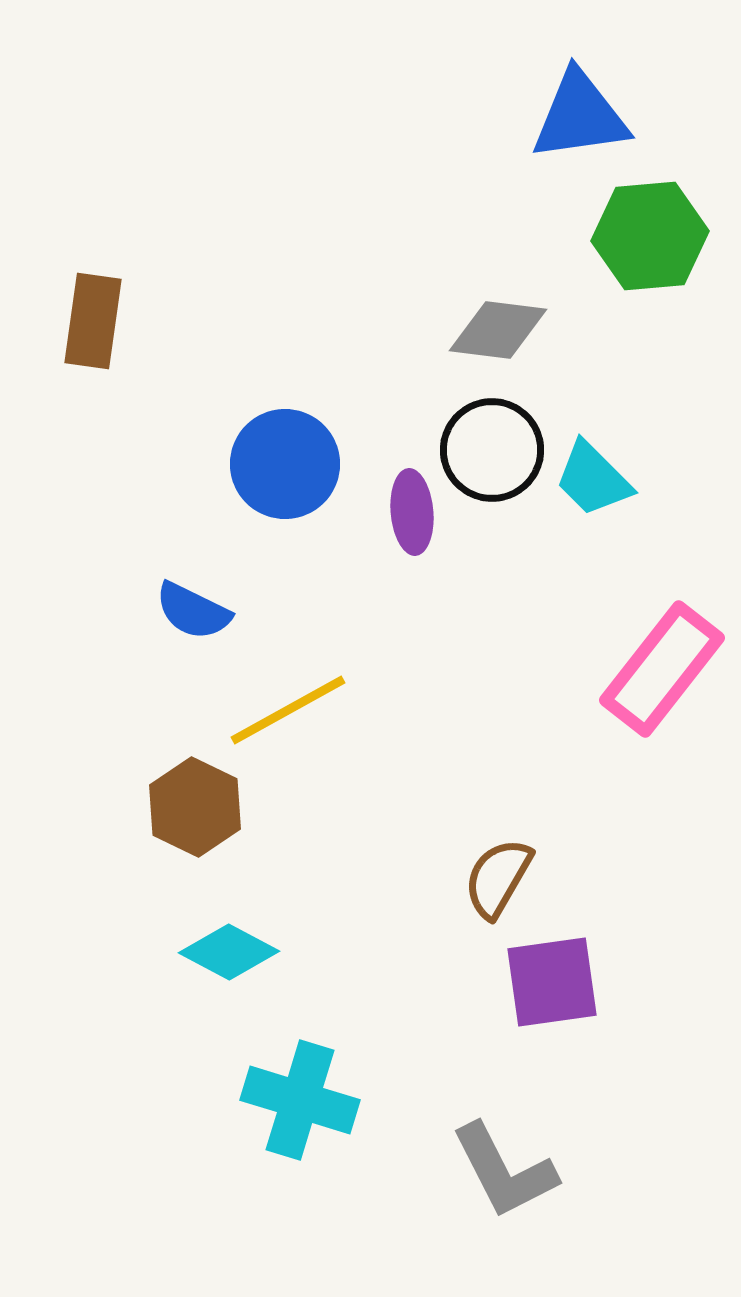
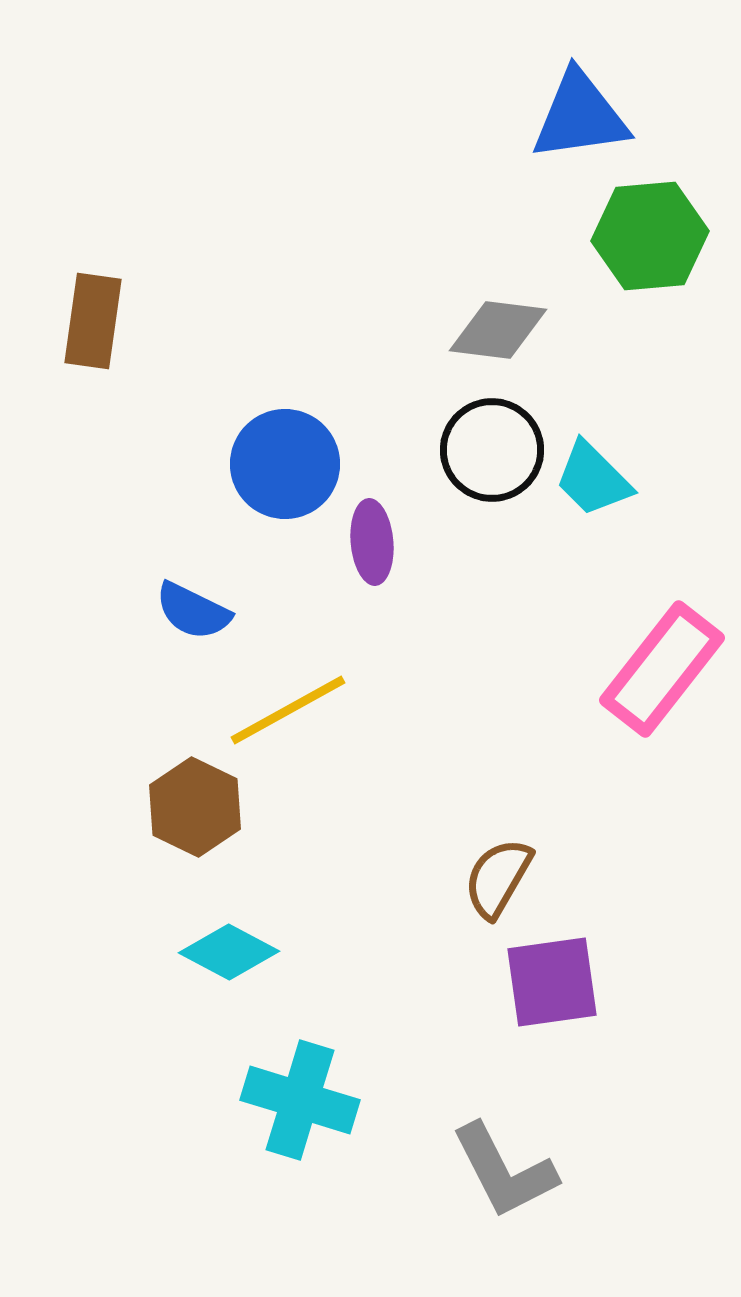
purple ellipse: moved 40 px left, 30 px down
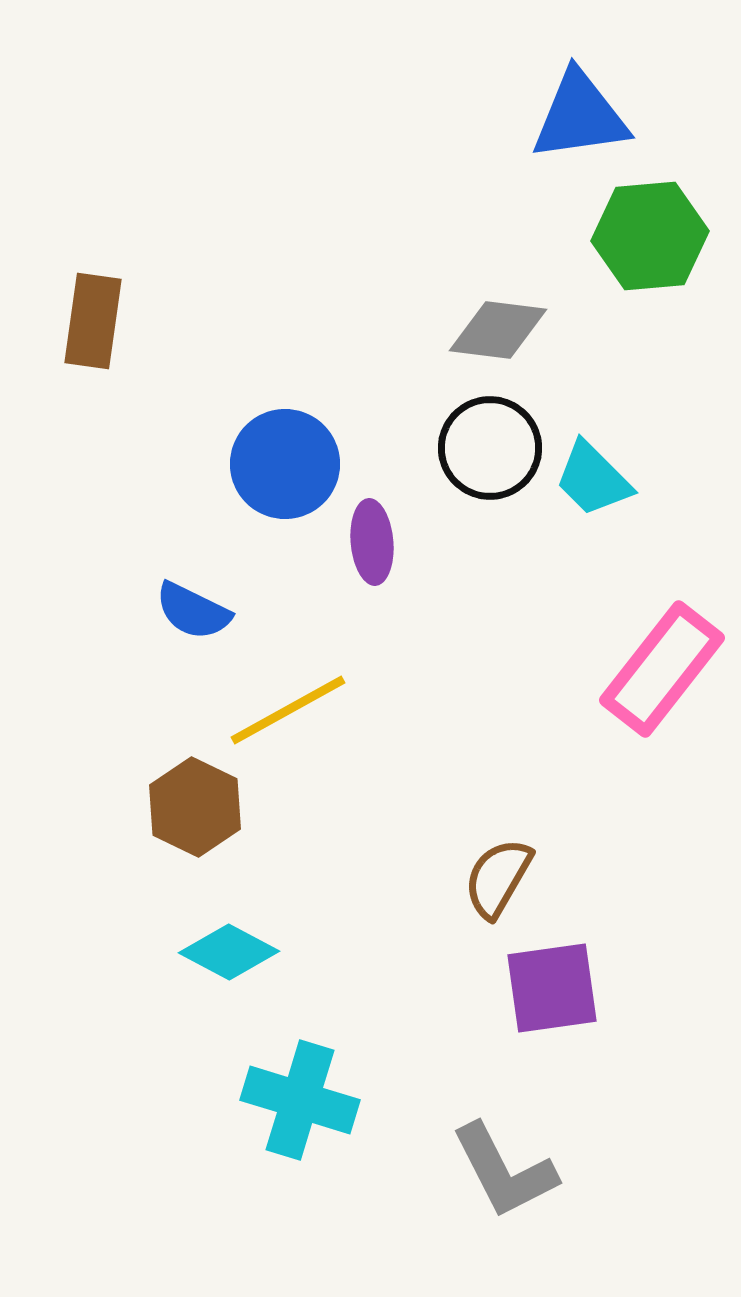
black circle: moved 2 px left, 2 px up
purple square: moved 6 px down
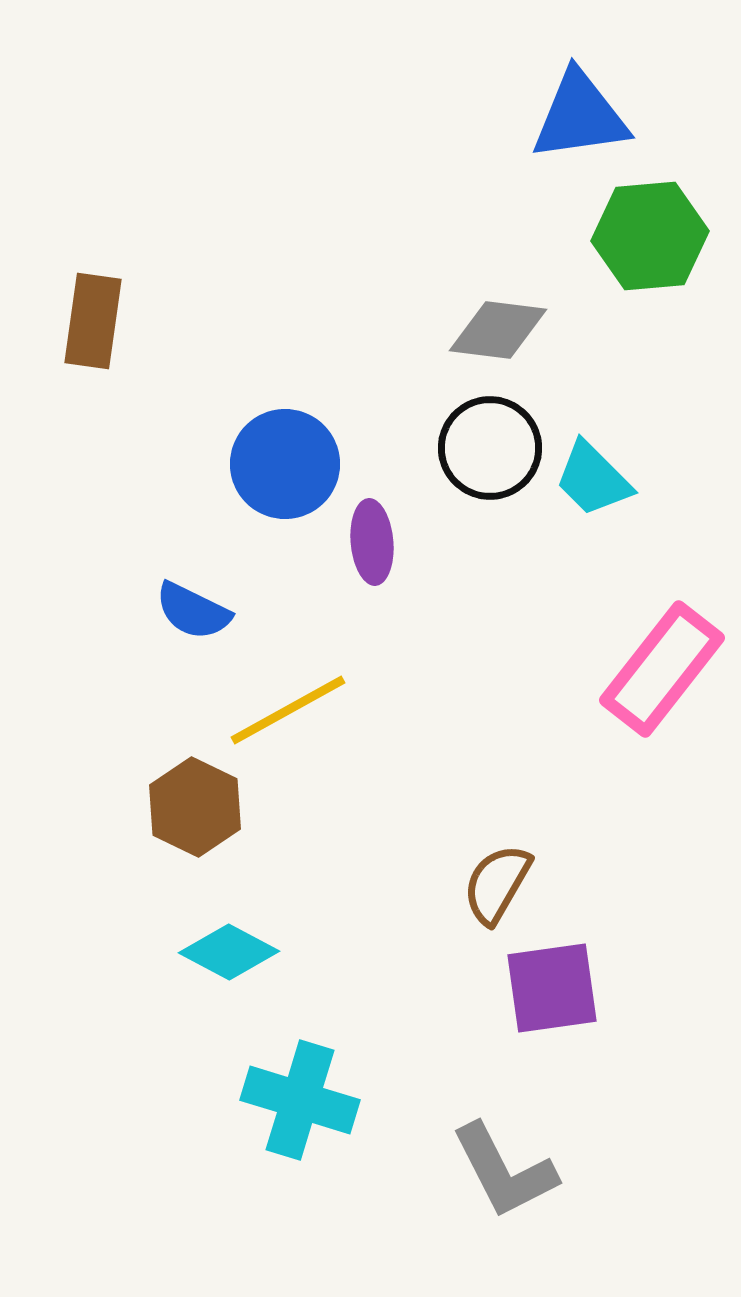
brown semicircle: moved 1 px left, 6 px down
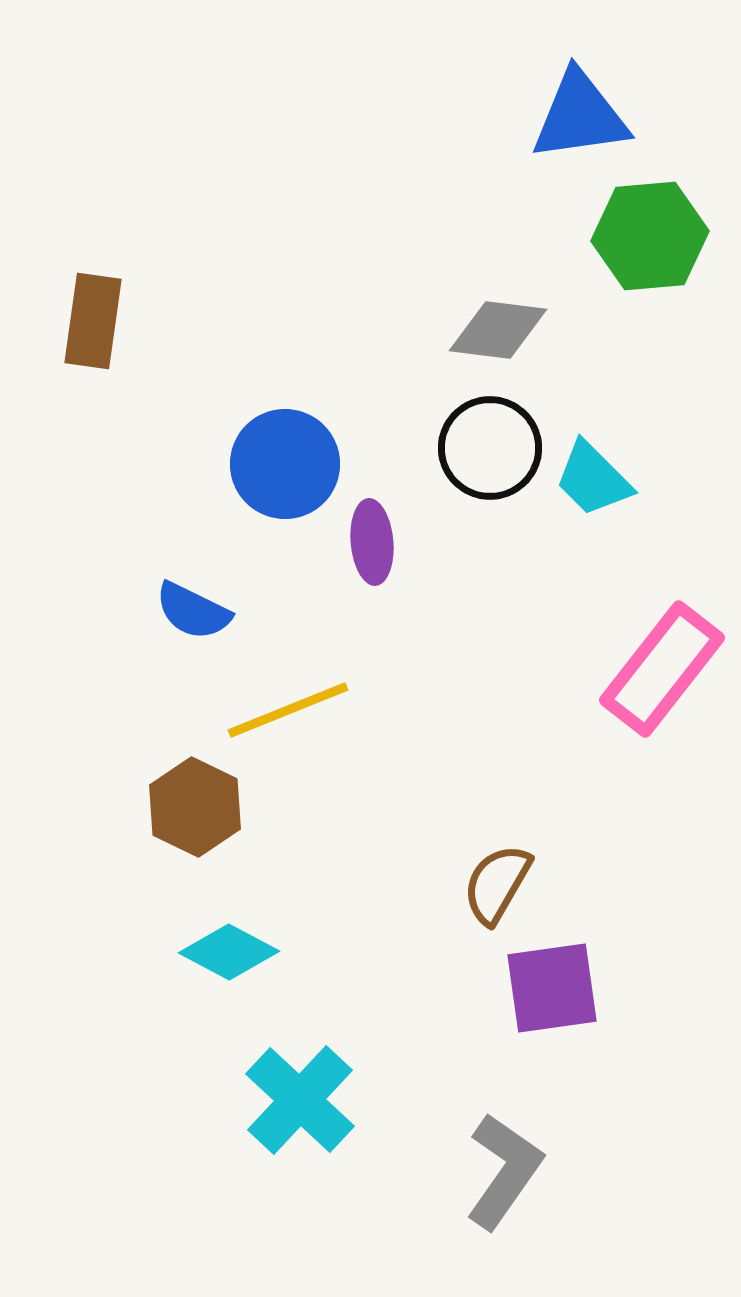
yellow line: rotated 7 degrees clockwise
cyan cross: rotated 26 degrees clockwise
gray L-shape: rotated 118 degrees counterclockwise
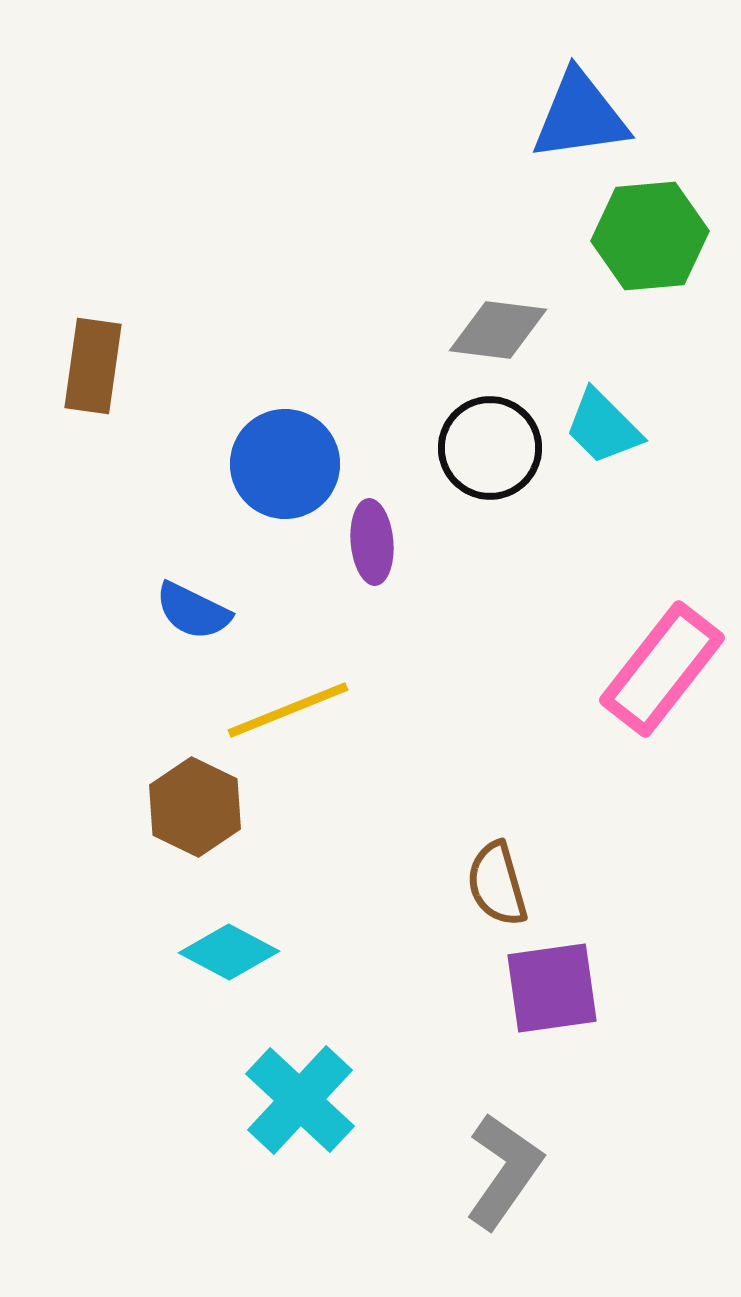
brown rectangle: moved 45 px down
cyan trapezoid: moved 10 px right, 52 px up
brown semicircle: rotated 46 degrees counterclockwise
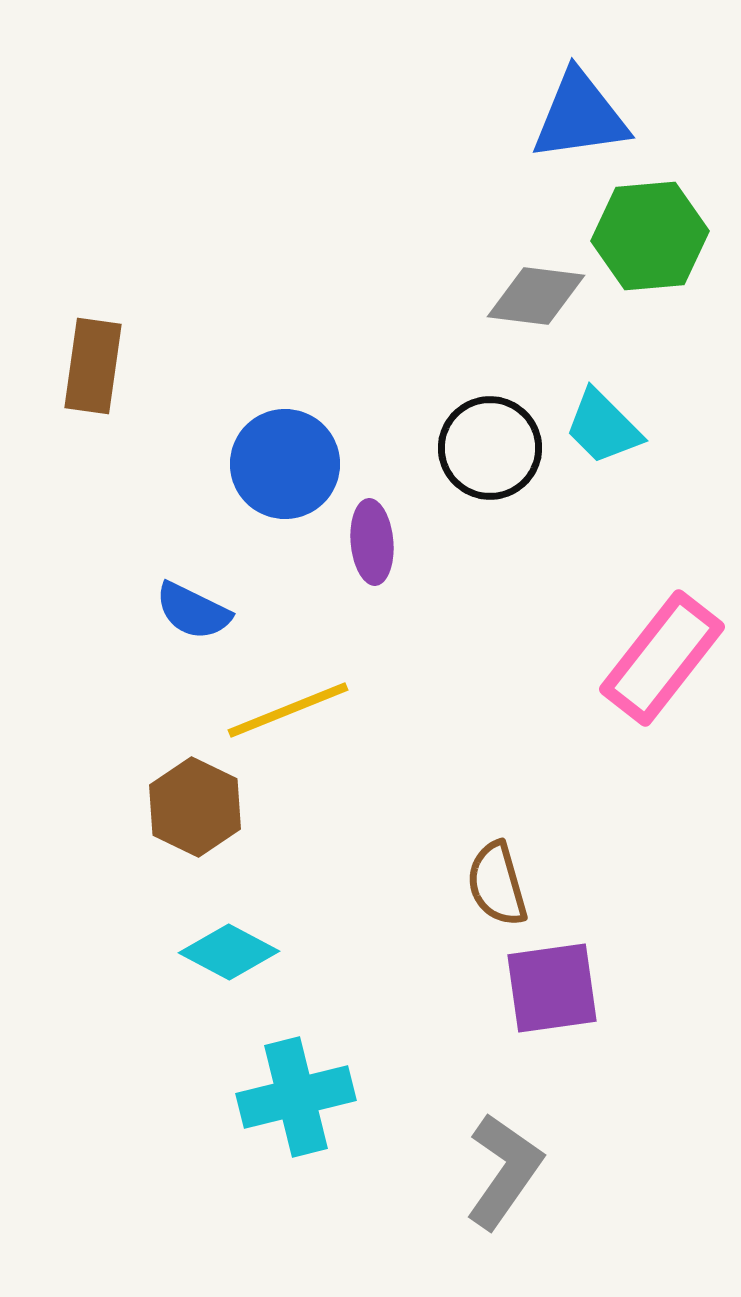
gray diamond: moved 38 px right, 34 px up
pink rectangle: moved 11 px up
cyan cross: moved 4 px left, 3 px up; rotated 33 degrees clockwise
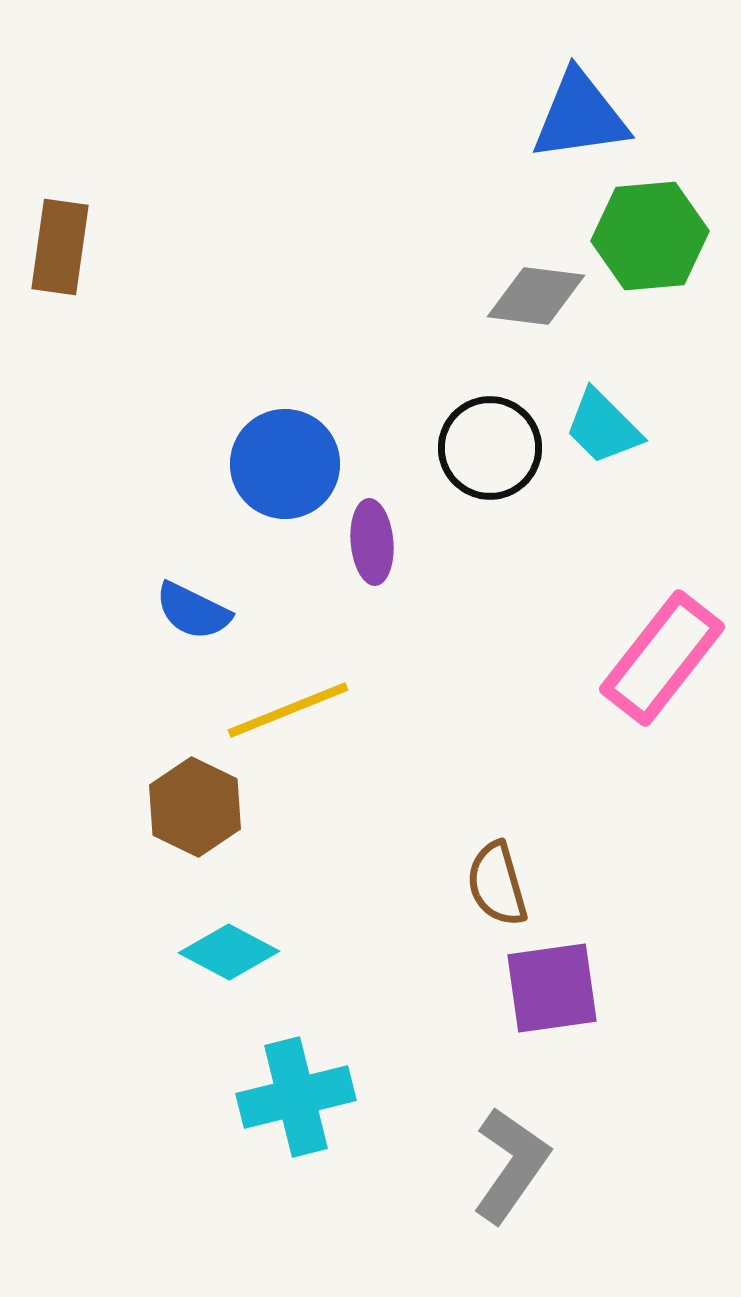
brown rectangle: moved 33 px left, 119 px up
gray L-shape: moved 7 px right, 6 px up
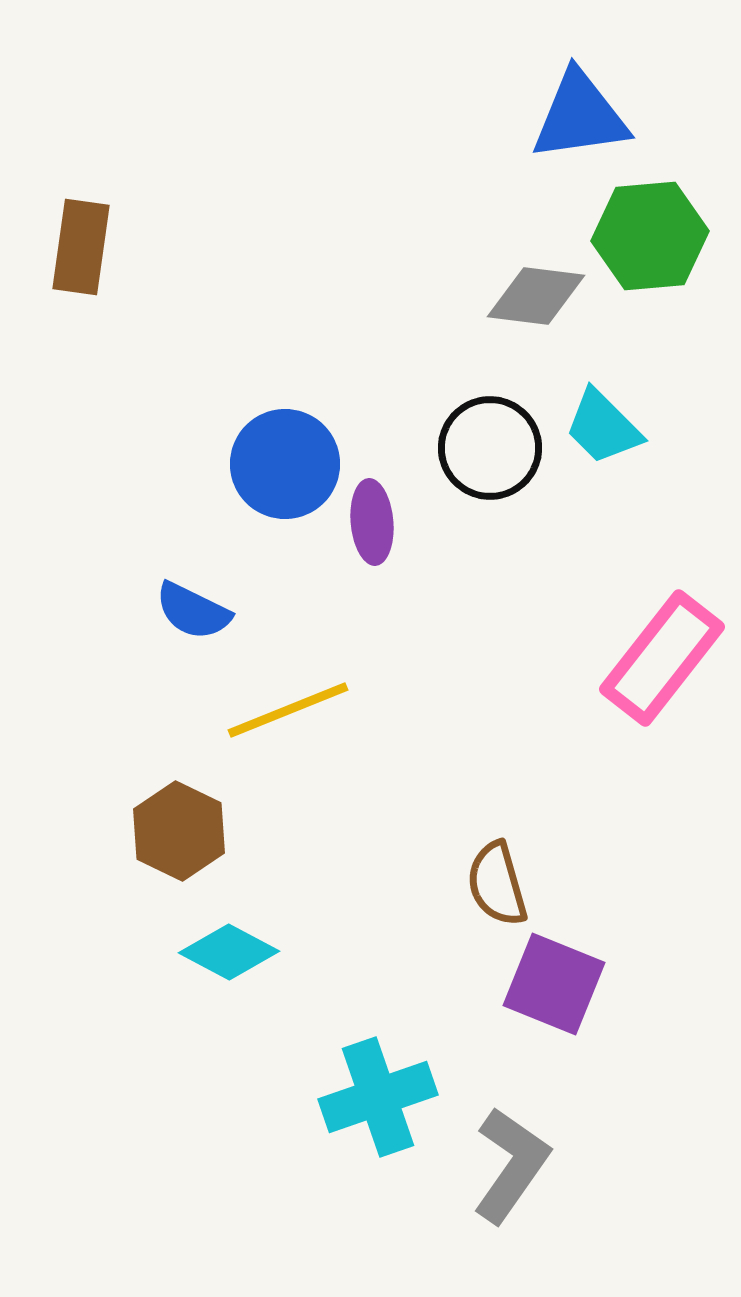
brown rectangle: moved 21 px right
purple ellipse: moved 20 px up
brown hexagon: moved 16 px left, 24 px down
purple square: moved 2 px right, 4 px up; rotated 30 degrees clockwise
cyan cross: moved 82 px right; rotated 5 degrees counterclockwise
